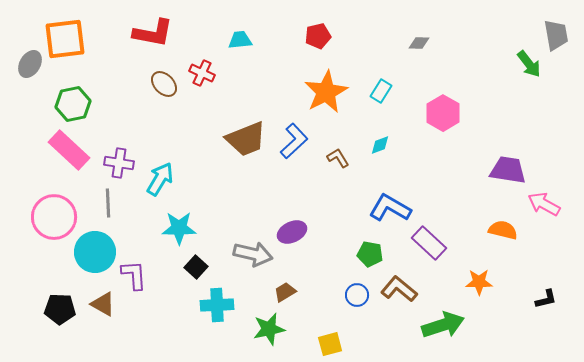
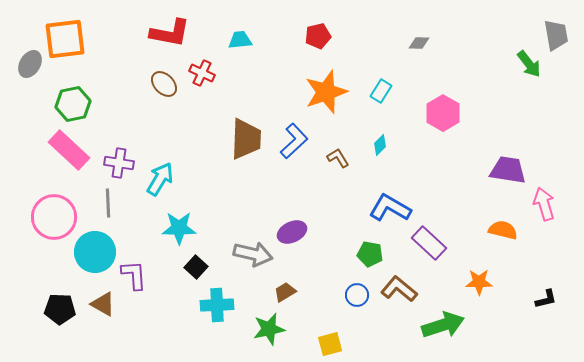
red L-shape at (153, 33): moved 17 px right
orange star at (326, 92): rotated 9 degrees clockwise
brown trapezoid at (246, 139): rotated 66 degrees counterclockwise
cyan diamond at (380, 145): rotated 25 degrees counterclockwise
pink arrow at (544, 204): rotated 44 degrees clockwise
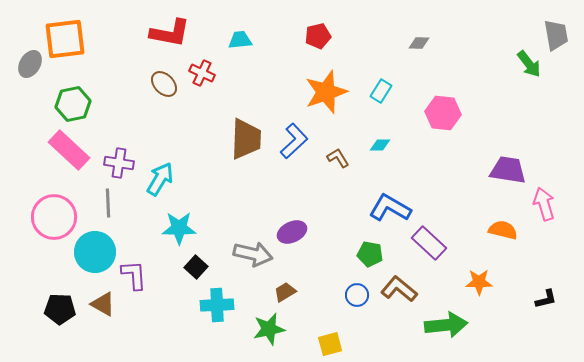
pink hexagon at (443, 113): rotated 24 degrees counterclockwise
cyan diamond at (380, 145): rotated 45 degrees clockwise
green arrow at (443, 325): moved 3 px right; rotated 12 degrees clockwise
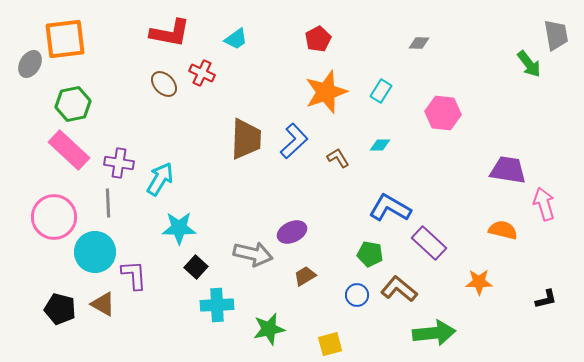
red pentagon at (318, 36): moved 3 px down; rotated 15 degrees counterclockwise
cyan trapezoid at (240, 40): moved 4 px left, 1 px up; rotated 150 degrees clockwise
brown trapezoid at (285, 292): moved 20 px right, 16 px up
black pentagon at (60, 309): rotated 12 degrees clockwise
green arrow at (446, 325): moved 12 px left, 8 px down
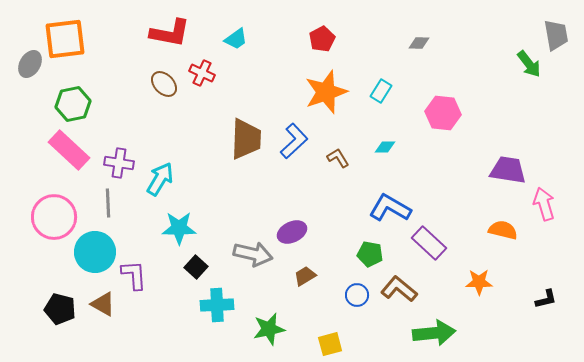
red pentagon at (318, 39): moved 4 px right
cyan diamond at (380, 145): moved 5 px right, 2 px down
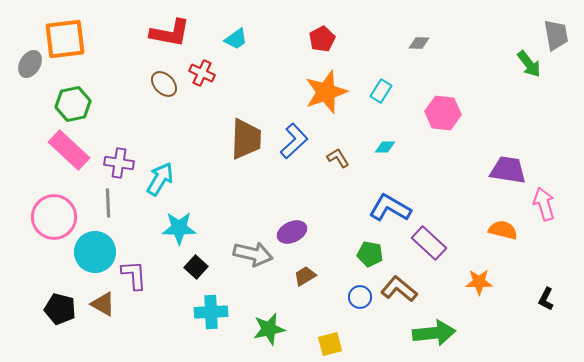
blue circle at (357, 295): moved 3 px right, 2 px down
black L-shape at (546, 299): rotated 130 degrees clockwise
cyan cross at (217, 305): moved 6 px left, 7 px down
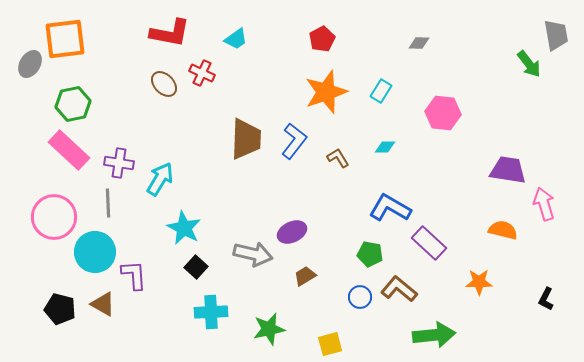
blue L-shape at (294, 141): rotated 9 degrees counterclockwise
cyan star at (179, 228): moved 5 px right; rotated 28 degrees clockwise
green arrow at (434, 333): moved 2 px down
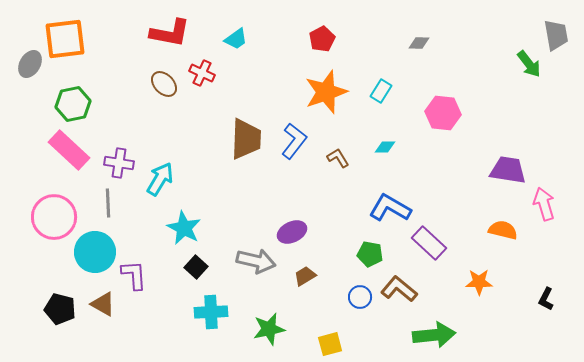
gray arrow at (253, 254): moved 3 px right, 7 px down
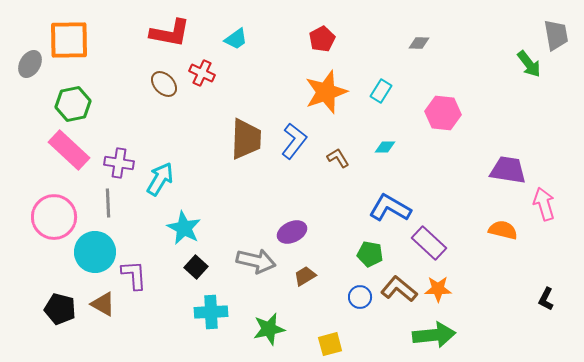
orange square at (65, 39): moved 4 px right, 1 px down; rotated 6 degrees clockwise
orange star at (479, 282): moved 41 px left, 7 px down
